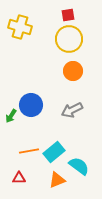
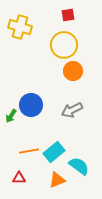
yellow circle: moved 5 px left, 6 px down
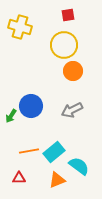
blue circle: moved 1 px down
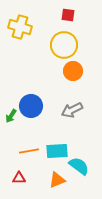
red square: rotated 16 degrees clockwise
cyan rectangle: moved 3 px right, 1 px up; rotated 35 degrees clockwise
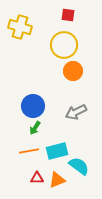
blue circle: moved 2 px right
gray arrow: moved 4 px right, 2 px down
green arrow: moved 24 px right, 12 px down
cyan rectangle: rotated 10 degrees counterclockwise
red triangle: moved 18 px right
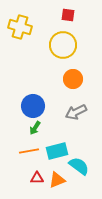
yellow circle: moved 1 px left
orange circle: moved 8 px down
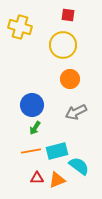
orange circle: moved 3 px left
blue circle: moved 1 px left, 1 px up
orange line: moved 2 px right
